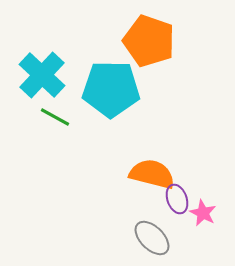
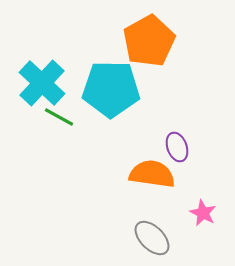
orange pentagon: rotated 24 degrees clockwise
cyan cross: moved 8 px down
green line: moved 4 px right
orange semicircle: rotated 6 degrees counterclockwise
purple ellipse: moved 52 px up
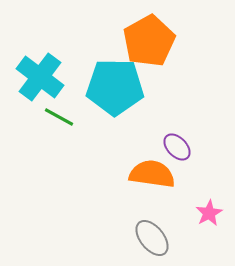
cyan cross: moved 2 px left, 6 px up; rotated 6 degrees counterclockwise
cyan pentagon: moved 4 px right, 2 px up
purple ellipse: rotated 24 degrees counterclockwise
pink star: moved 6 px right; rotated 16 degrees clockwise
gray ellipse: rotated 6 degrees clockwise
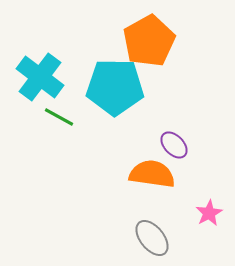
purple ellipse: moved 3 px left, 2 px up
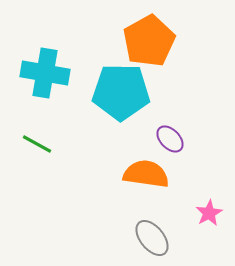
cyan cross: moved 5 px right, 4 px up; rotated 27 degrees counterclockwise
cyan pentagon: moved 6 px right, 5 px down
green line: moved 22 px left, 27 px down
purple ellipse: moved 4 px left, 6 px up
orange semicircle: moved 6 px left
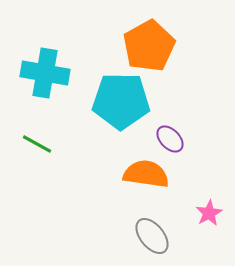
orange pentagon: moved 5 px down
cyan pentagon: moved 9 px down
gray ellipse: moved 2 px up
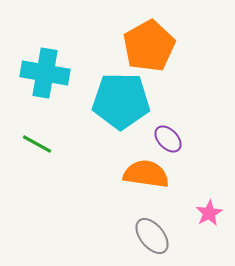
purple ellipse: moved 2 px left
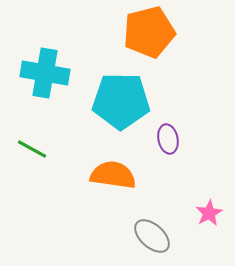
orange pentagon: moved 14 px up; rotated 15 degrees clockwise
purple ellipse: rotated 32 degrees clockwise
green line: moved 5 px left, 5 px down
orange semicircle: moved 33 px left, 1 px down
gray ellipse: rotated 9 degrees counterclockwise
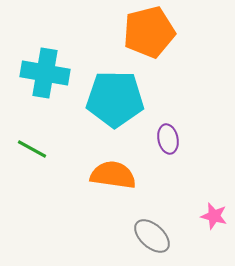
cyan pentagon: moved 6 px left, 2 px up
pink star: moved 5 px right, 3 px down; rotated 28 degrees counterclockwise
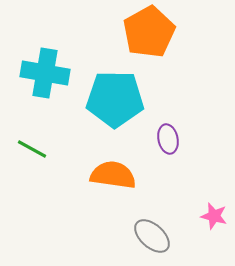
orange pentagon: rotated 15 degrees counterclockwise
